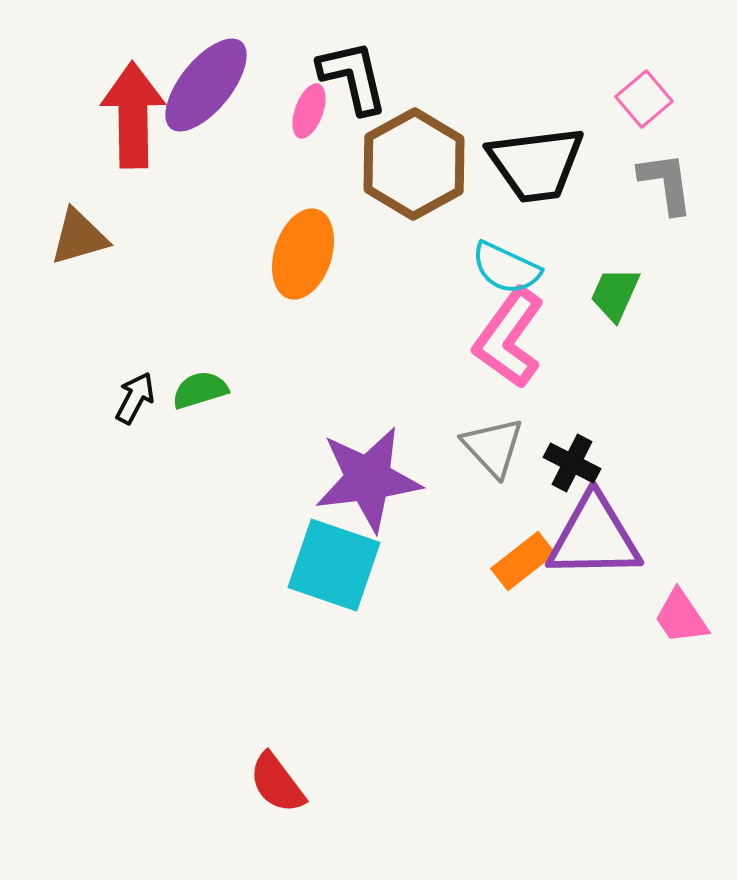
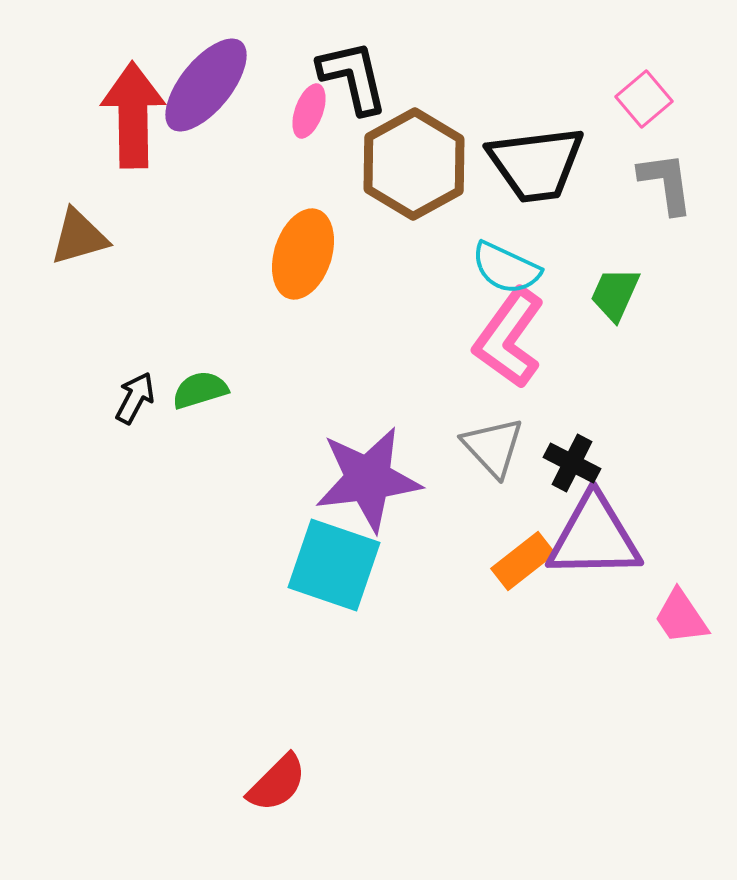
red semicircle: rotated 98 degrees counterclockwise
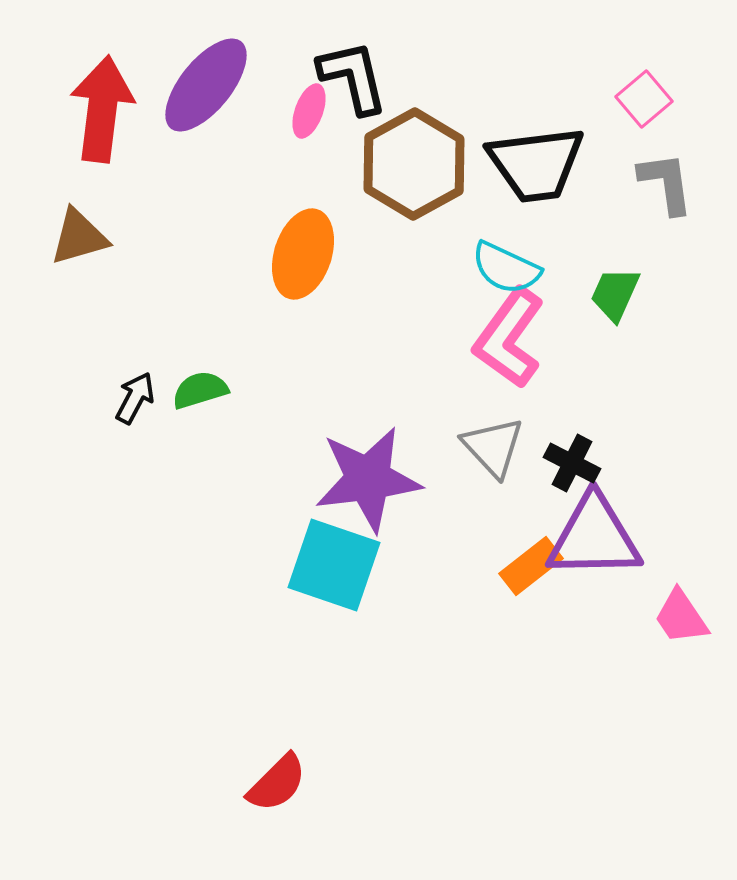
red arrow: moved 31 px left, 6 px up; rotated 8 degrees clockwise
orange rectangle: moved 8 px right, 5 px down
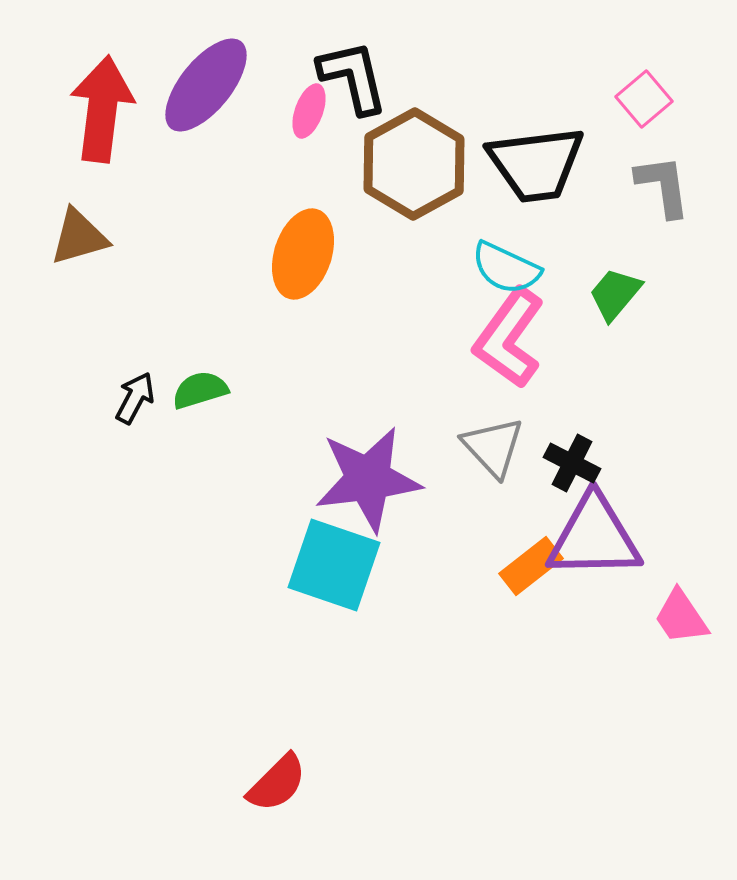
gray L-shape: moved 3 px left, 3 px down
green trapezoid: rotated 16 degrees clockwise
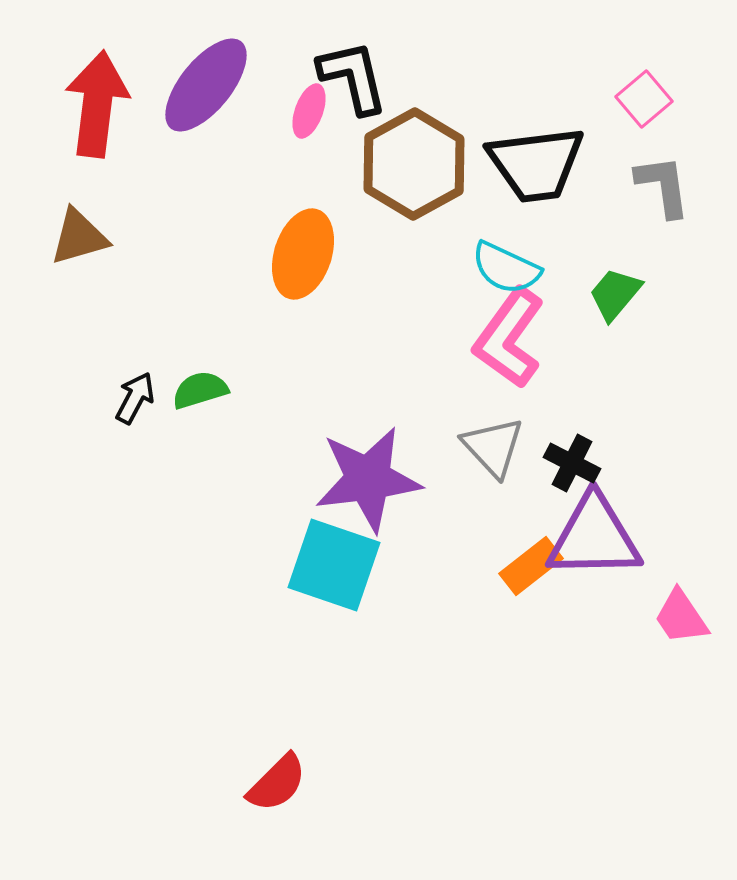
red arrow: moved 5 px left, 5 px up
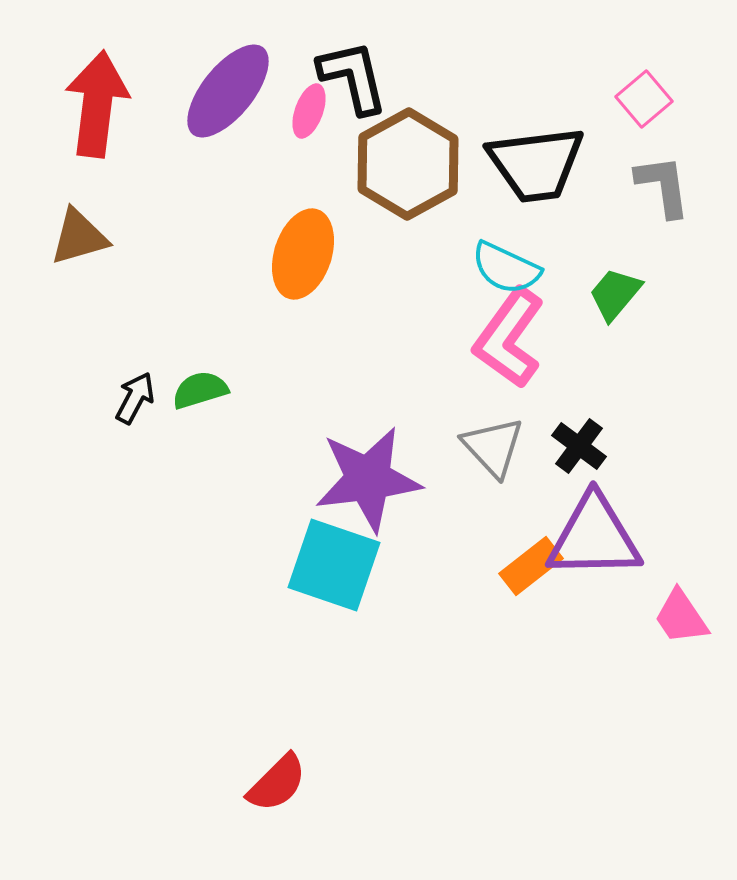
purple ellipse: moved 22 px right, 6 px down
brown hexagon: moved 6 px left
black cross: moved 7 px right, 17 px up; rotated 10 degrees clockwise
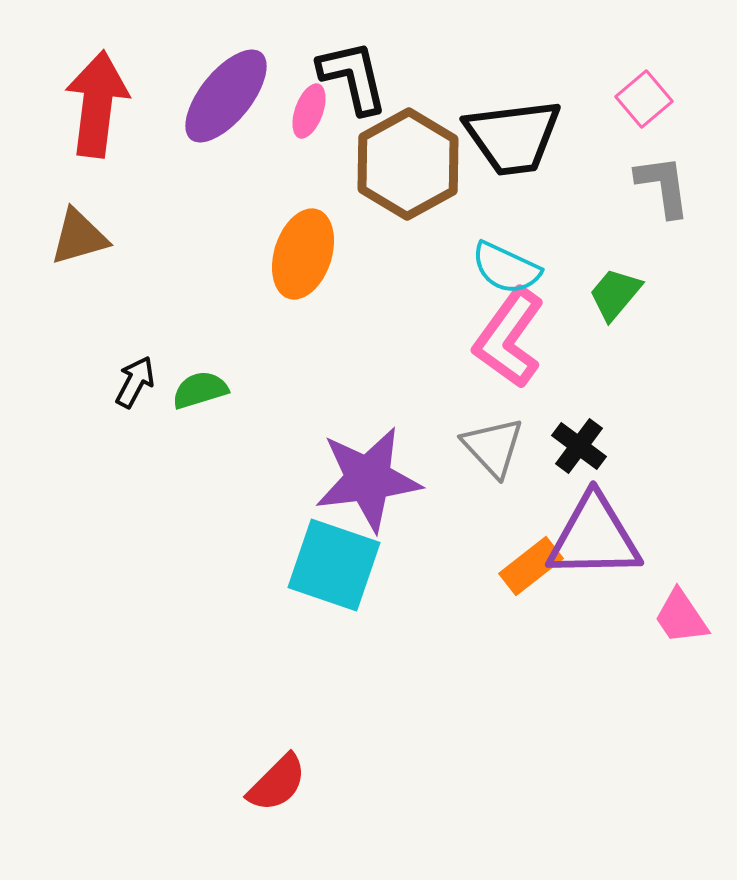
purple ellipse: moved 2 px left, 5 px down
black trapezoid: moved 23 px left, 27 px up
black arrow: moved 16 px up
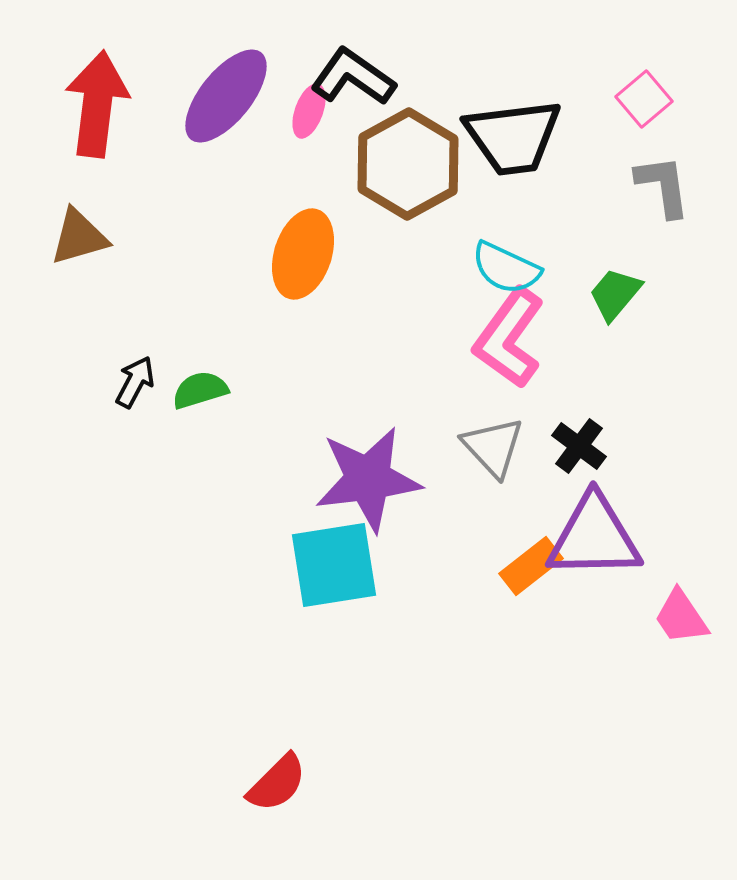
black L-shape: rotated 42 degrees counterclockwise
cyan square: rotated 28 degrees counterclockwise
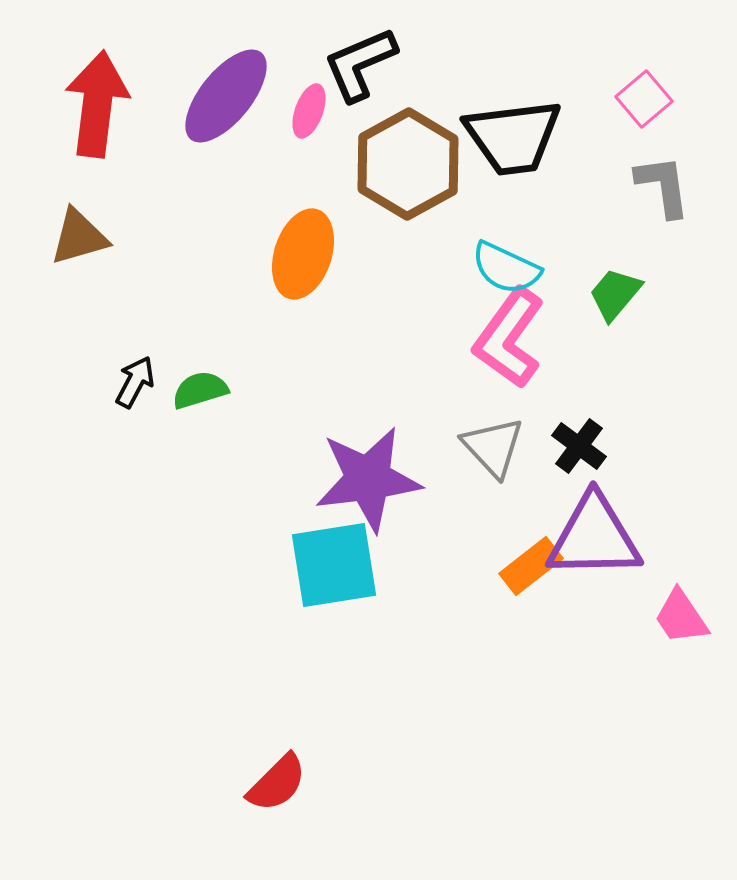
black L-shape: moved 7 px right, 13 px up; rotated 58 degrees counterclockwise
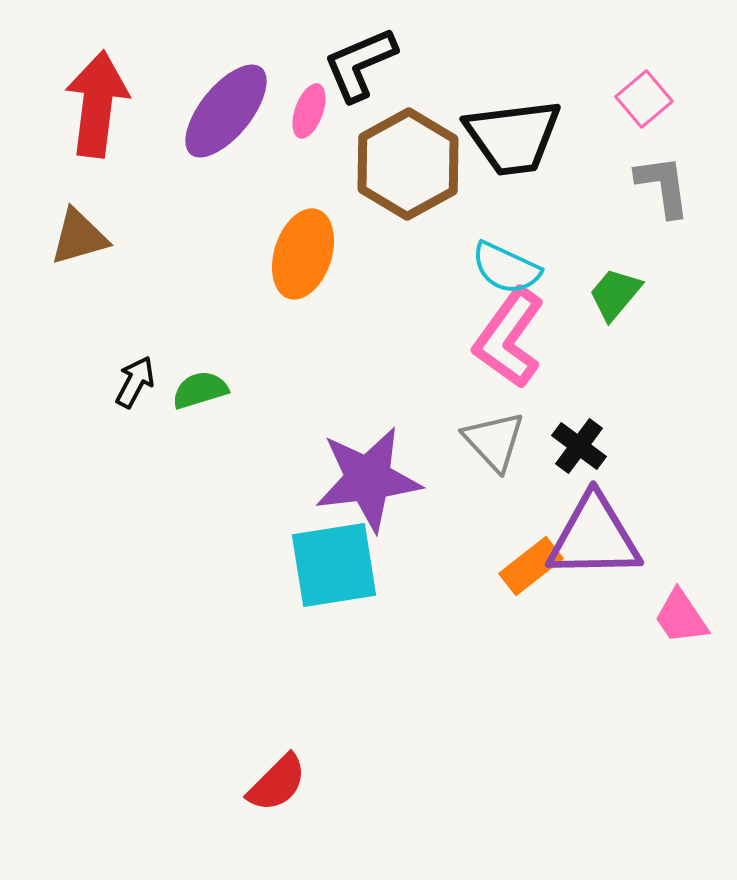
purple ellipse: moved 15 px down
gray triangle: moved 1 px right, 6 px up
